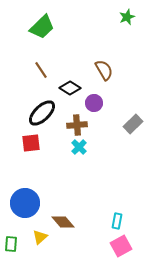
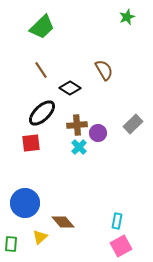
purple circle: moved 4 px right, 30 px down
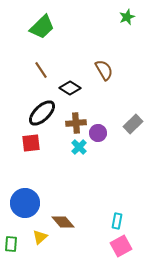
brown cross: moved 1 px left, 2 px up
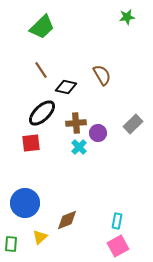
green star: rotated 14 degrees clockwise
brown semicircle: moved 2 px left, 5 px down
black diamond: moved 4 px left, 1 px up; rotated 20 degrees counterclockwise
brown diamond: moved 4 px right, 2 px up; rotated 70 degrees counterclockwise
pink square: moved 3 px left
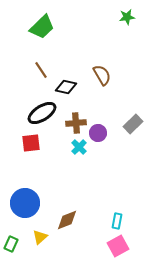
black ellipse: rotated 12 degrees clockwise
green rectangle: rotated 21 degrees clockwise
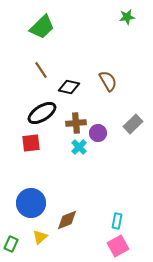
brown semicircle: moved 6 px right, 6 px down
black diamond: moved 3 px right
blue circle: moved 6 px right
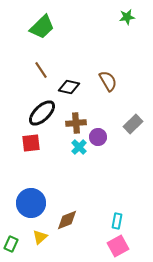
black ellipse: rotated 12 degrees counterclockwise
purple circle: moved 4 px down
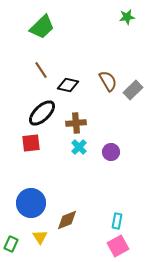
black diamond: moved 1 px left, 2 px up
gray rectangle: moved 34 px up
purple circle: moved 13 px right, 15 px down
yellow triangle: rotated 21 degrees counterclockwise
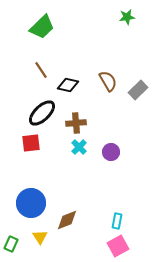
gray rectangle: moved 5 px right
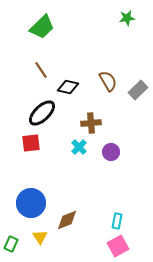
green star: moved 1 px down
black diamond: moved 2 px down
brown cross: moved 15 px right
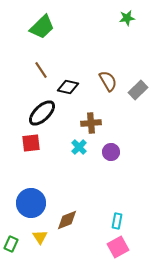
pink square: moved 1 px down
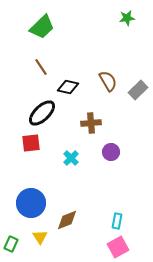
brown line: moved 3 px up
cyan cross: moved 8 px left, 11 px down
